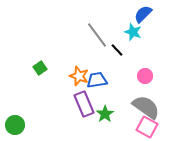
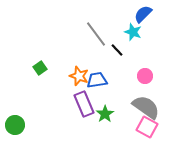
gray line: moved 1 px left, 1 px up
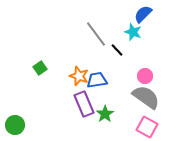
gray semicircle: moved 10 px up
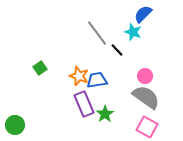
gray line: moved 1 px right, 1 px up
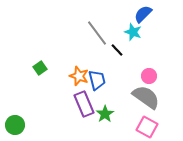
pink circle: moved 4 px right
blue trapezoid: rotated 85 degrees clockwise
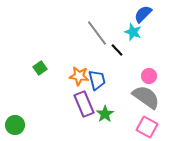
orange star: rotated 12 degrees counterclockwise
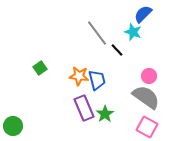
purple rectangle: moved 4 px down
green circle: moved 2 px left, 1 px down
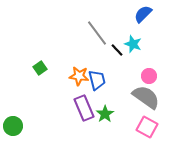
cyan star: moved 12 px down
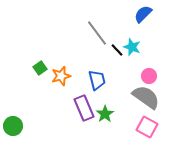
cyan star: moved 1 px left, 3 px down
orange star: moved 18 px left; rotated 24 degrees counterclockwise
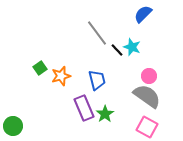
gray semicircle: moved 1 px right, 1 px up
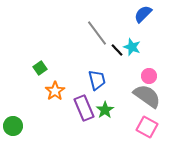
orange star: moved 6 px left, 15 px down; rotated 18 degrees counterclockwise
green star: moved 4 px up
